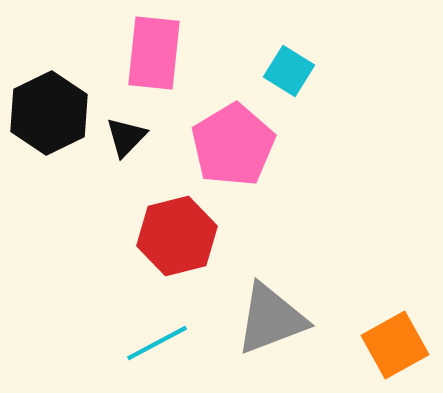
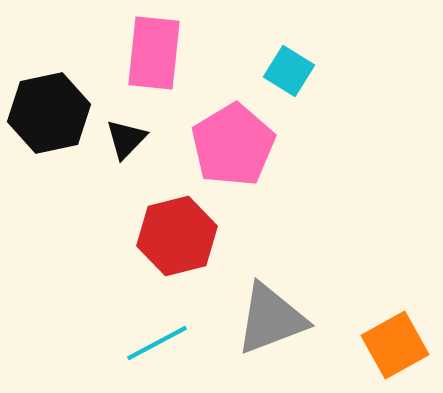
black hexagon: rotated 14 degrees clockwise
black triangle: moved 2 px down
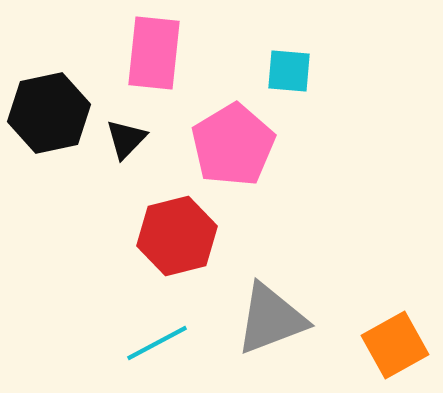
cyan square: rotated 27 degrees counterclockwise
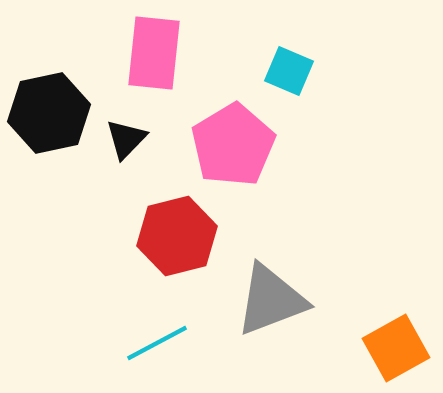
cyan square: rotated 18 degrees clockwise
gray triangle: moved 19 px up
orange square: moved 1 px right, 3 px down
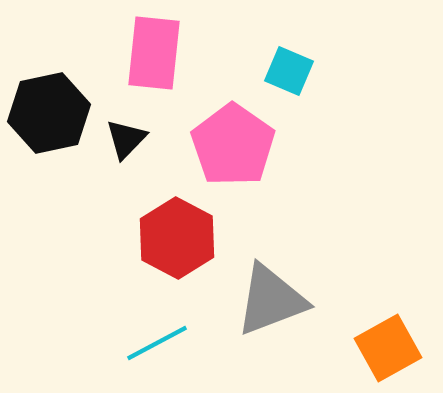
pink pentagon: rotated 6 degrees counterclockwise
red hexagon: moved 2 px down; rotated 18 degrees counterclockwise
orange square: moved 8 px left
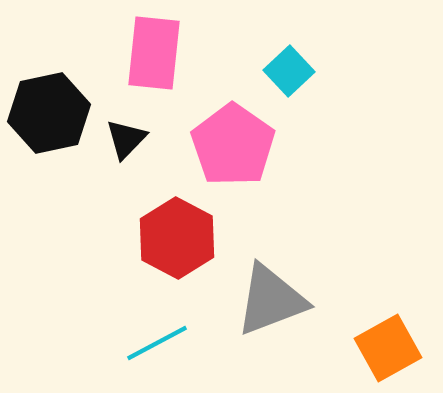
cyan square: rotated 24 degrees clockwise
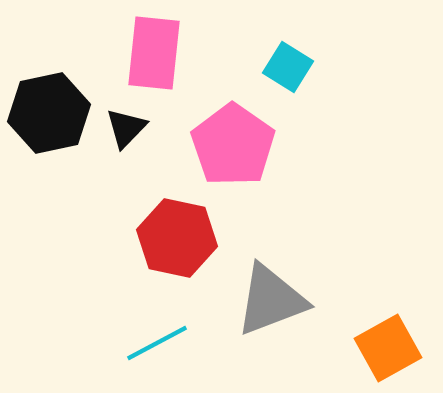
cyan square: moved 1 px left, 4 px up; rotated 15 degrees counterclockwise
black triangle: moved 11 px up
red hexagon: rotated 16 degrees counterclockwise
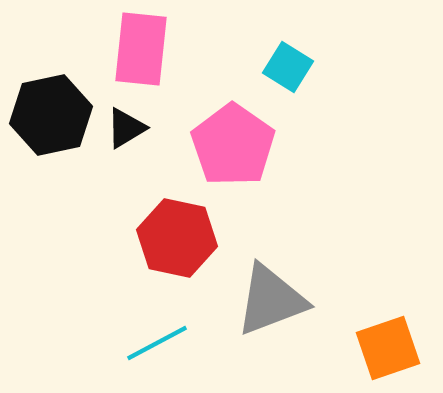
pink rectangle: moved 13 px left, 4 px up
black hexagon: moved 2 px right, 2 px down
black triangle: rotated 15 degrees clockwise
orange square: rotated 10 degrees clockwise
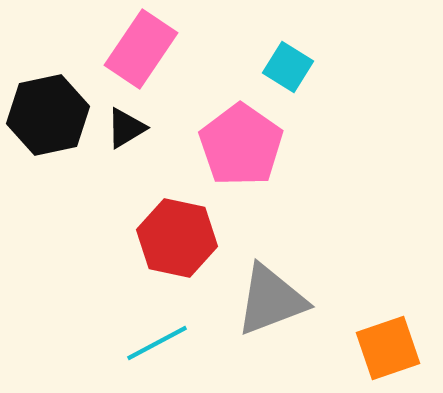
pink rectangle: rotated 28 degrees clockwise
black hexagon: moved 3 px left
pink pentagon: moved 8 px right
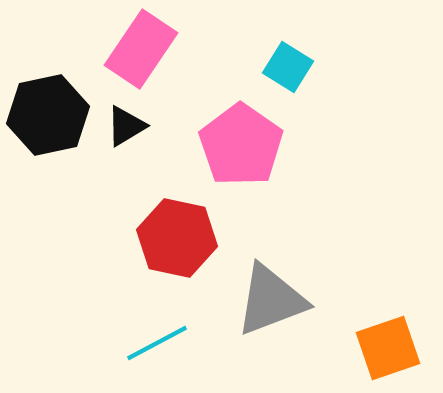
black triangle: moved 2 px up
